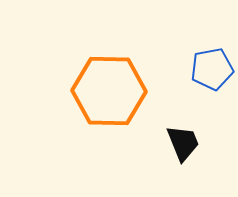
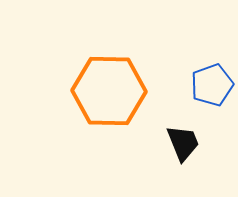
blue pentagon: moved 16 px down; rotated 9 degrees counterclockwise
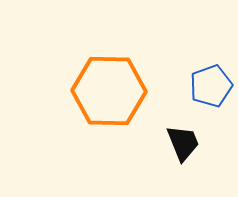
blue pentagon: moved 1 px left, 1 px down
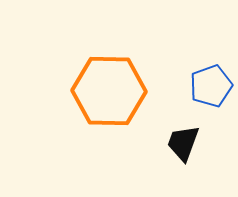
black trapezoid: rotated 138 degrees counterclockwise
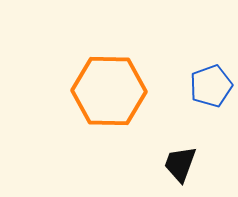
black trapezoid: moved 3 px left, 21 px down
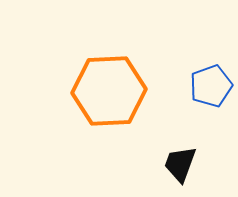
orange hexagon: rotated 4 degrees counterclockwise
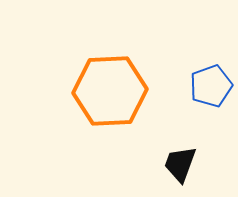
orange hexagon: moved 1 px right
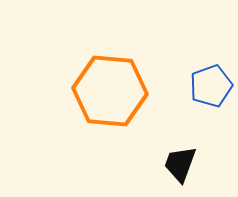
orange hexagon: rotated 8 degrees clockwise
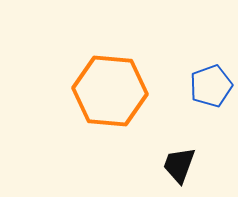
black trapezoid: moved 1 px left, 1 px down
